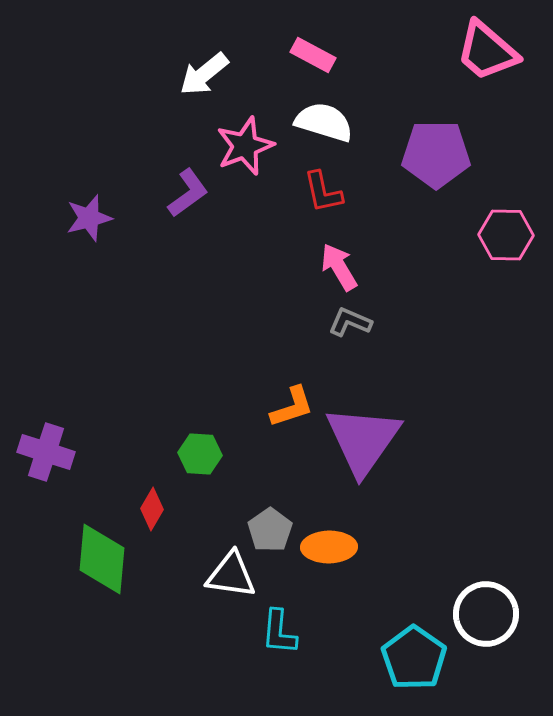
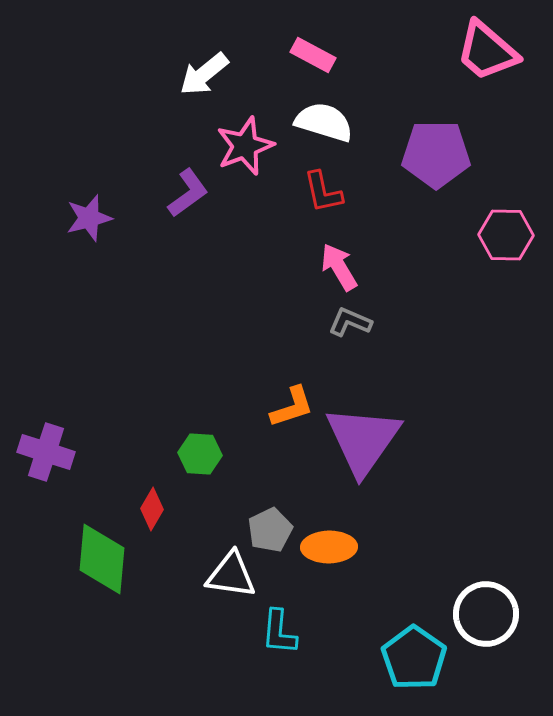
gray pentagon: rotated 9 degrees clockwise
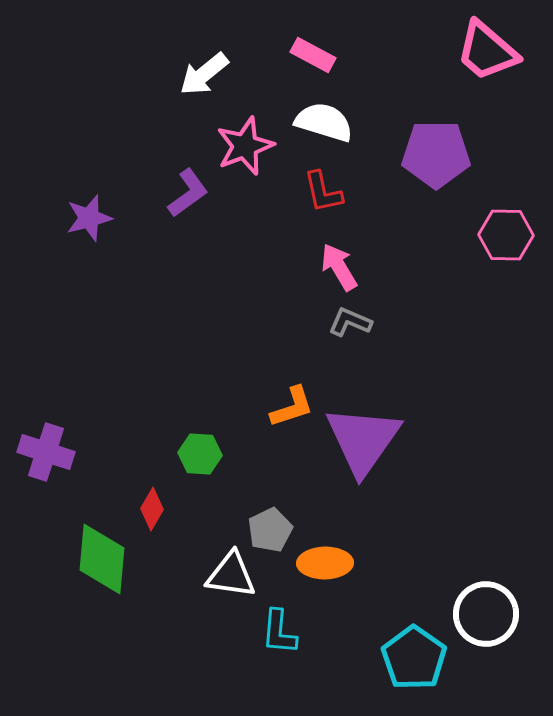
orange ellipse: moved 4 px left, 16 px down
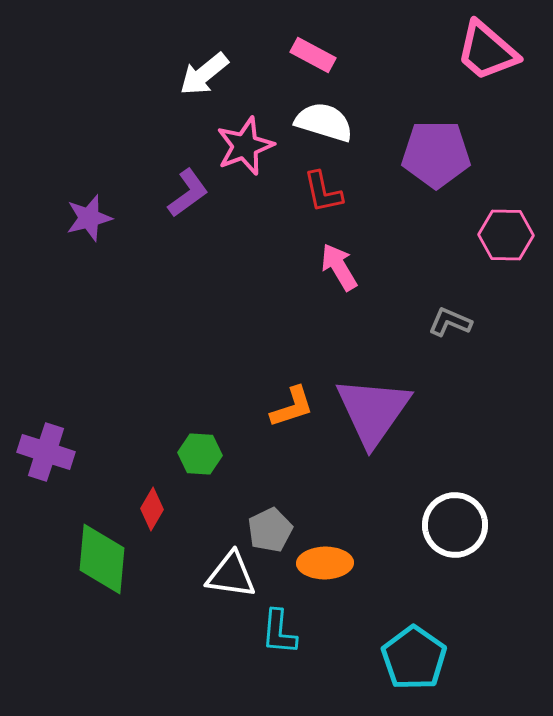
gray L-shape: moved 100 px right
purple triangle: moved 10 px right, 29 px up
white circle: moved 31 px left, 89 px up
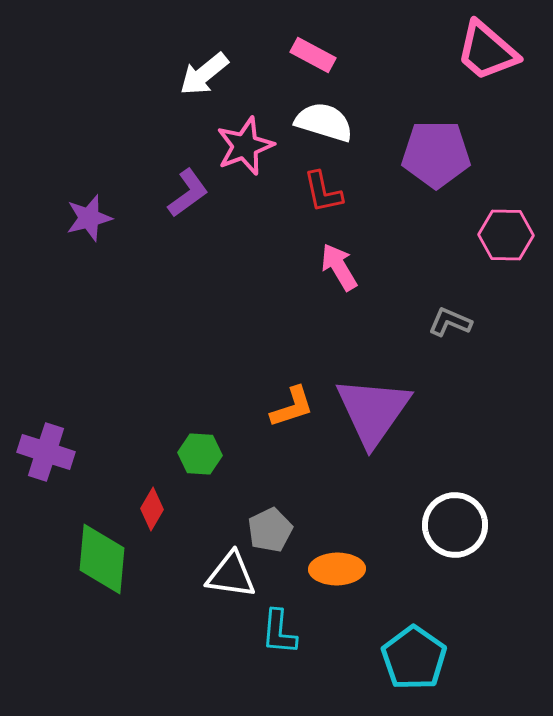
orange ellipse: moved 12 px right, 6 px down
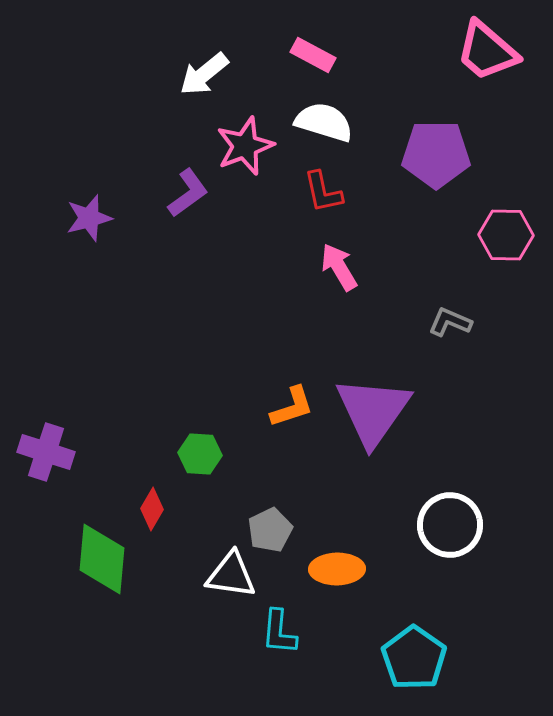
white circle: moved 5 px left
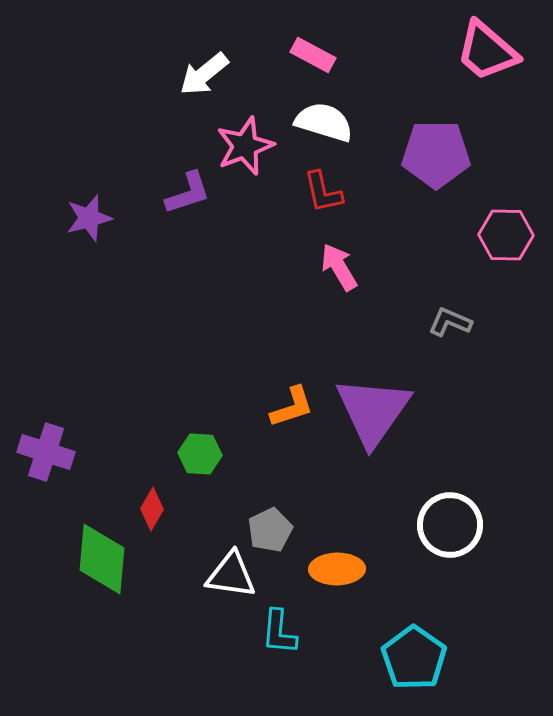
purple L-shape: rotated 18 degrees clockwise
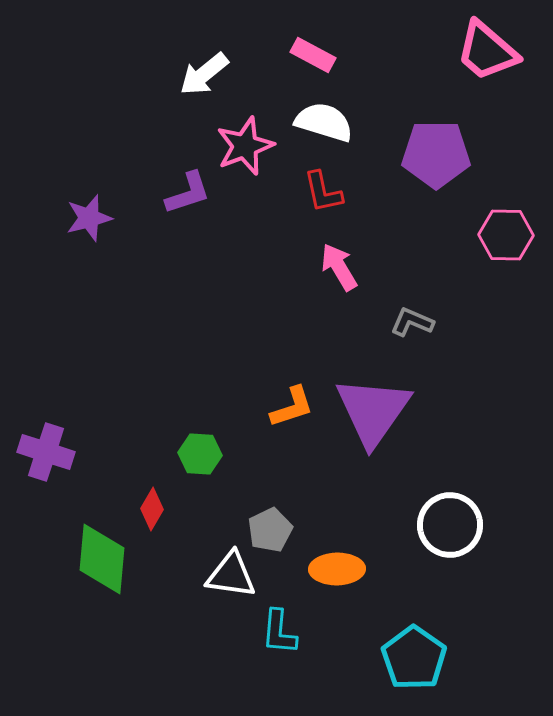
gray L-shape: moved 38 px left
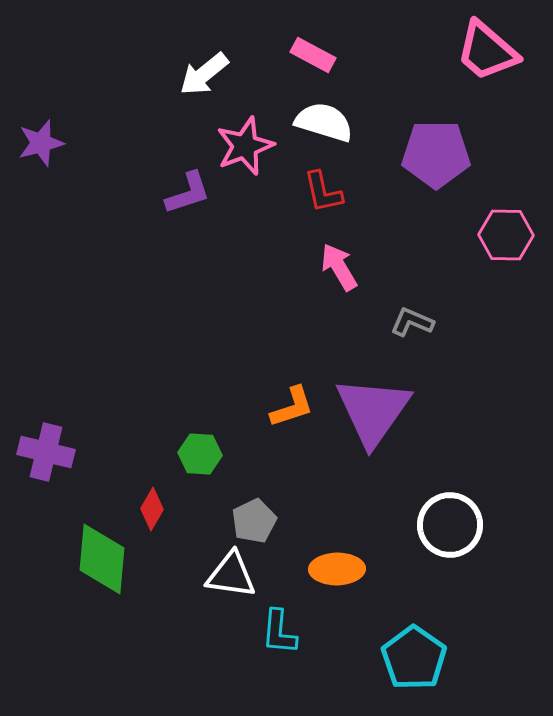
purple star: moved 48 px left, 75 px up
purple cross: rotated 4 degrees counterclockwise
gray pentagon: moved 16 px left, 9 px up
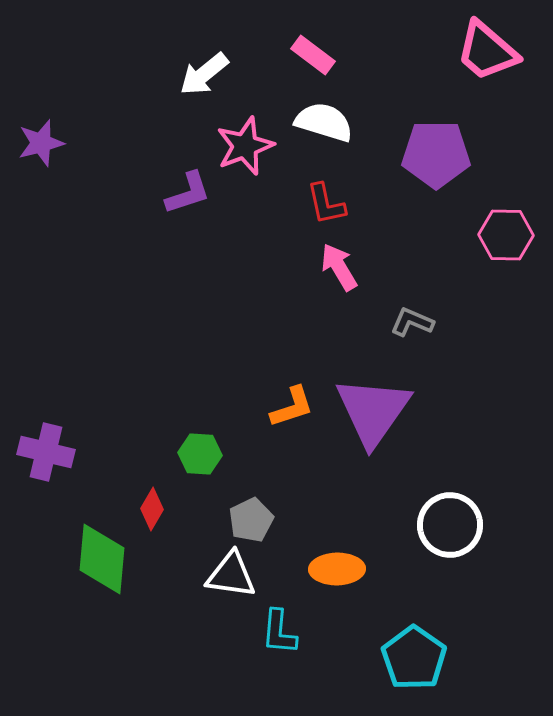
pink rectangle: rotated 9 degrees clockwise
red L-shape: moved 3 px right, 12 px down
gray pentagon: moved 3 px left, 1 px up
